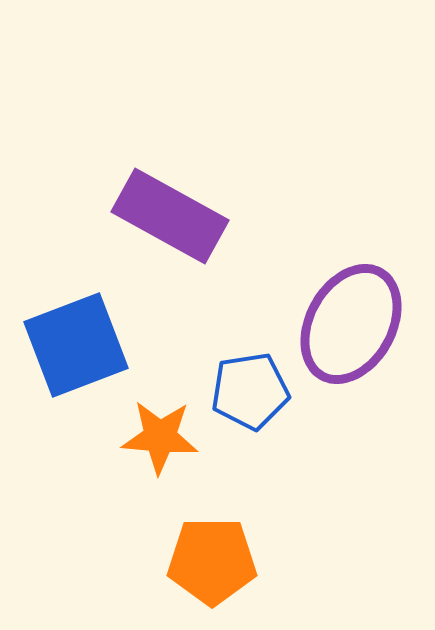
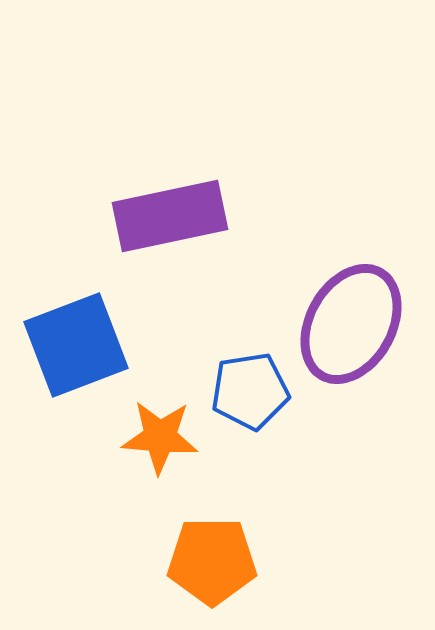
purple rectangle: rotated 41 degrees counterclockwise
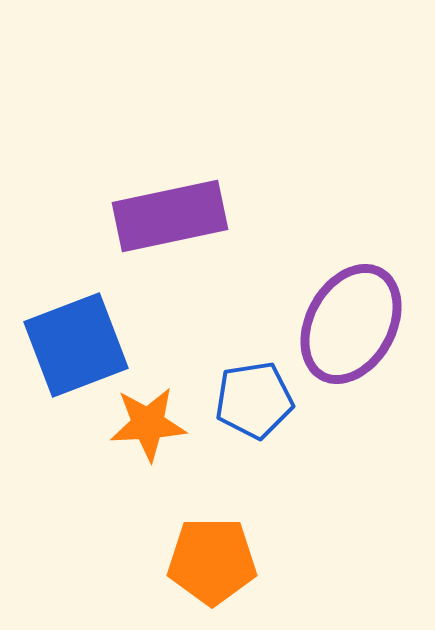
blue pentagon: moved 4 px right, 9 px down
orange star: moved 12 px left, 13 px up; rotated 8 degrees counterclockwise
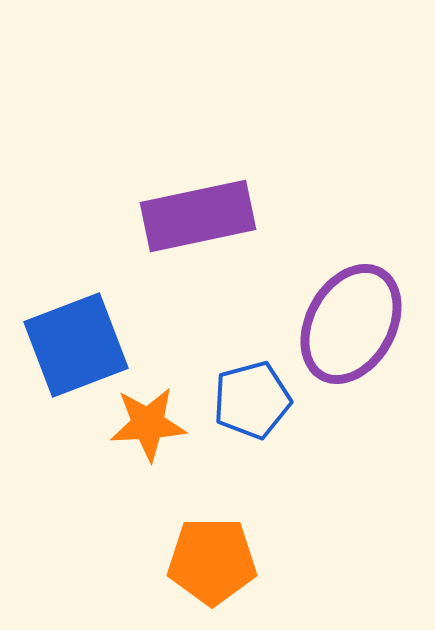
purple rectangle: moved 28 px right
blue pentagon: moved 2 px left; rotated 6 degrees counterclockwise
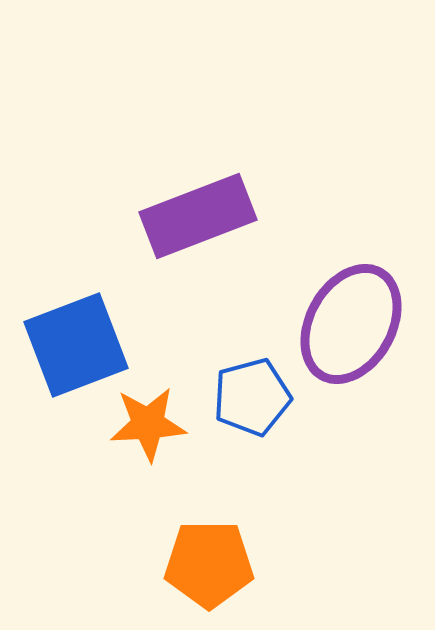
purple rectangle: rotated 9 degrees counterclockwise
blue pentagon: moved 3 px up
orange pentagon: moved 3 px left, 3 px down
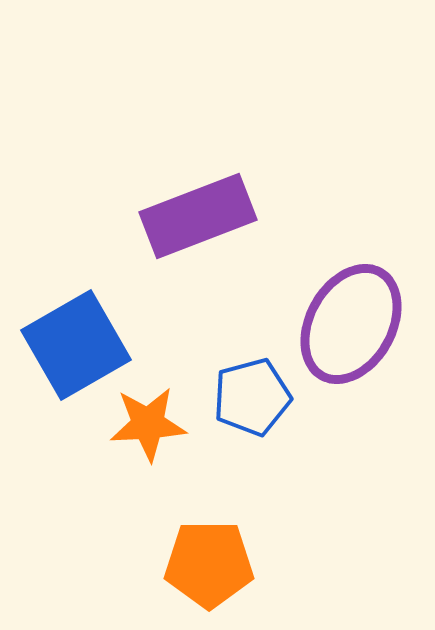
blue square: rotated 9 degrees counterclockwise
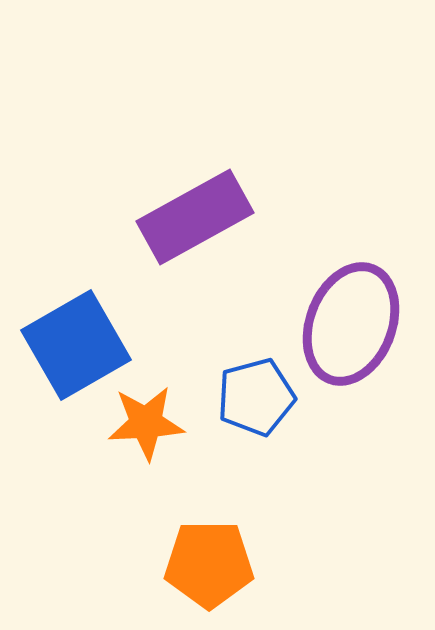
purple rectangle: moved 3 px left, 1 px down; rotated 8 degrees counterclockwise
purple ellipse: rotated 8 degrees counterclockwise
blue pentagon: moved 4 px right
orange star: moved 2 px left, 1 px up
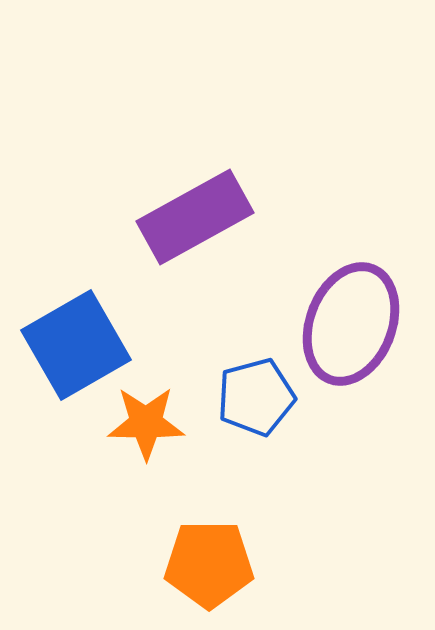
orange star: rotated 4 degrees clockwise
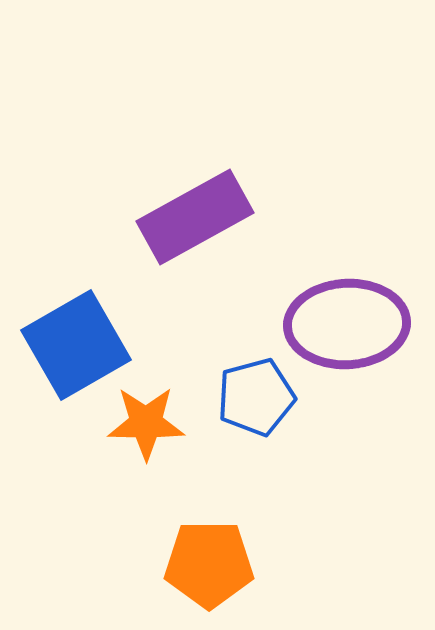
purple ellipse: moved 4 px left; rotated 66 degrees clockwise
